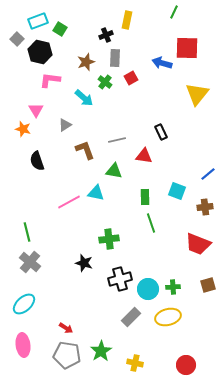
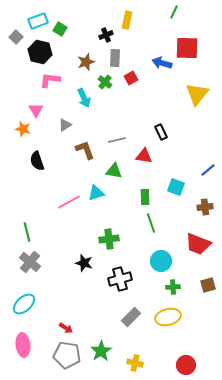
gray square at (17, 39): moved 1 px left, 2 px up
cyan arrow at (84, 98): rotated 24 degrees clockwise
blue line at (208, 174): moved 4 px up
cyan square at (177, 191): moved 1 px left, 4 px up
cyan triangle at (96, 193): rotated 30 degrees counterclockwise
cyan circle at (148, 289): moved 13 px right, 28 px up
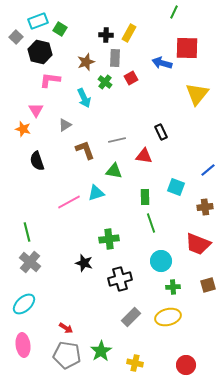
yellow rectangle at (127, 20): moved 2 px right, 13 px down; rotated 18 degrees clockwise
black cross at (106, 35): rotated 24 degrees clockwise
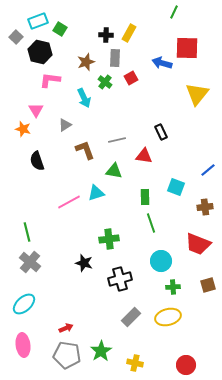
red arrow at (66, 328): rotated 56 degrees counterclockwise
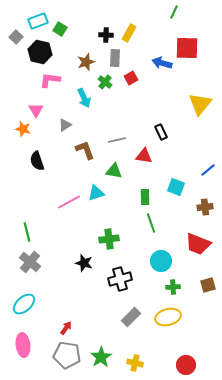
yellow triangle at (197, 94): moved 3 px right, 10 px down
red arrow at (66, 328): rotated 32 degrees counterclockwise
green star at (101, 351): moved 6 px down
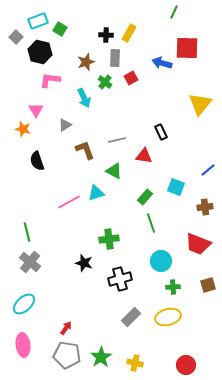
green triangle at (114, 171): rotated 18 degrees clockwise
green rectangle at (145, 197): rotated 42 degrees clockwise
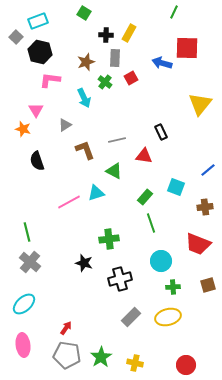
green square at (60, 29): moved 24 px right, 16 px up
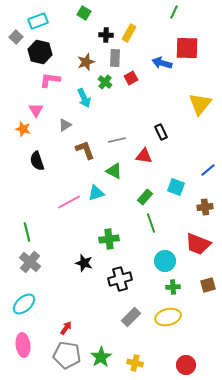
cyan circle at (161, 261): moved 4 px right
